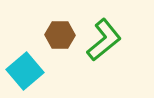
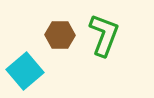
green L-shape: moved 5 px up; rotated 30 degrees counterclockwise
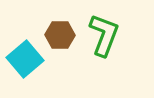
cyan square: moved 12 px up
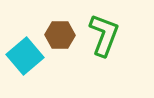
cyan square: moved 3 px up
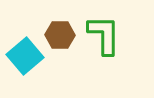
green L-shape: rotated 21 degrees counterclockwise
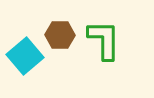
green L-shape: moved 5 px down
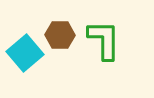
cyan square: moved 3 px up
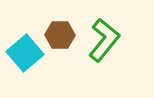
green L-shape: rotated 39 degrees clockwise
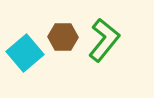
brown hexagon: moved 3 px right, 2 px down
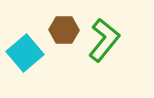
brown hexagon: moved 1 px right, 7 px up
